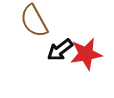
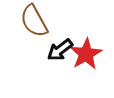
red star: rotated 20 degrees counterclockwise
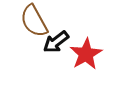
black arrow: moved 4 px left, 8 px up
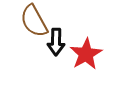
black arrow: rotated 52 degrees counterclockwise
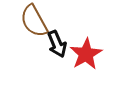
black arrow: moved 1 px right, 2 px down; rotated 24 degrees counterclockwise
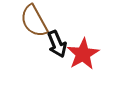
red star: moved 3 px left
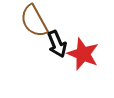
red star: rotated 20 degrees counterclockwise
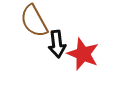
black arrow: rotated 16 degrees clockwise
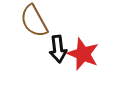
black arrow: moved 1 px right, 5 px down
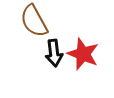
black arrow: moved 4 px left, 4 px down
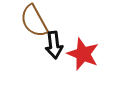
black arrow: moved 8 px up
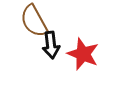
black arrow: moved 3 px left
